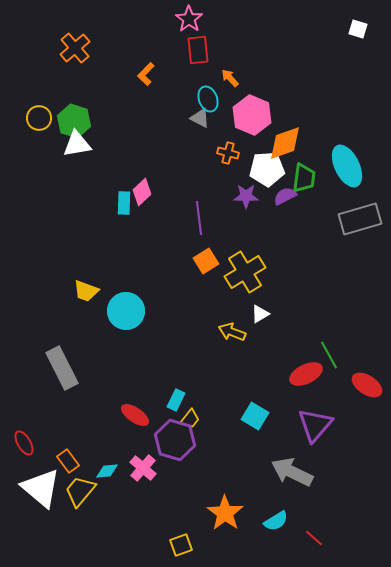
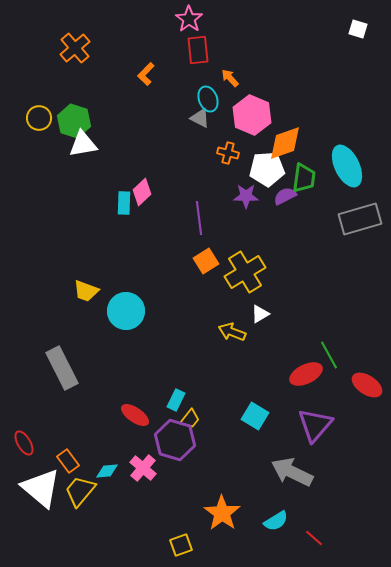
white triangle at (77, 144): moved 6 px right
orange star at (225, 513): moved 3 px left
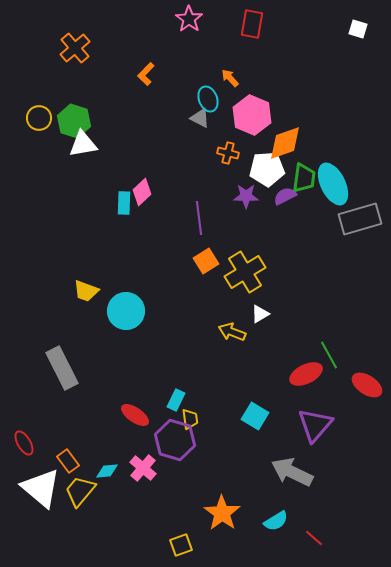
red rectangle at (198, 50): moved 54 px right, 26 px up; rotated 16 degrees clockwise
cyan ellipse at (347, 166): moved 14 px left, 18 px down
yellow trapezoid at (190, 419): rotated 45 degrees counterclockwise
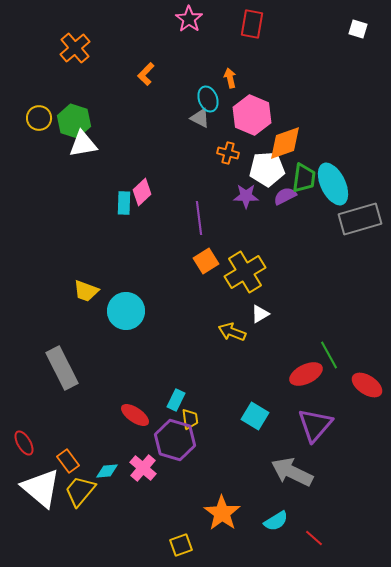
orange arrow at (230, 78): rotated 30 degrees clockwise
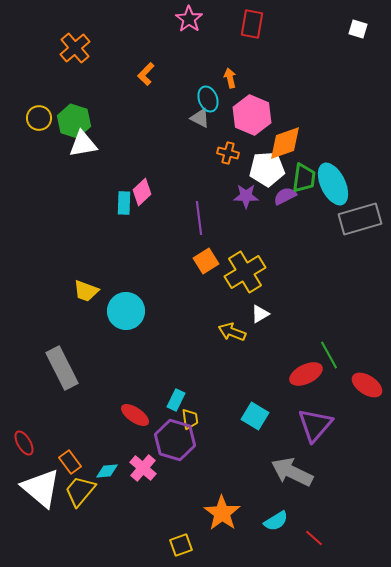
orange rectangle at (68, 461): moved 2 px right, 1 px down
